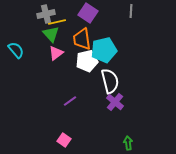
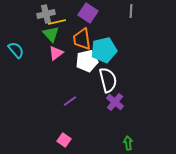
white semicircle: moved 2 px left, 1 px up
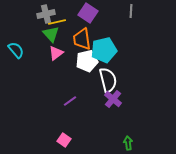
purple cross: moved 2 px left, 3 px up
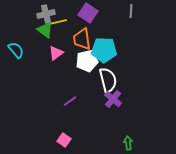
yellow line: moved 1 px right
green triangle: moved 6 px left, 4 px up; rotated 12 degrees counterclockwise
cyan pentagon: rotated 15 degrees clockwise
